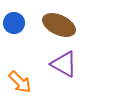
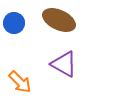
brown ellipse: moved 5 px up
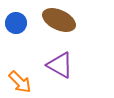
blue circle: moved 2 px right
purple triangle: moved 4 px left, 1 px down
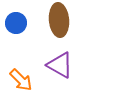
brown ellipse: rotated 60 degrees clockwise
orange arrow: moved 1 px right, 2 px up
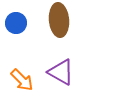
purple triangle: moved 1 px right, 7 px down
orange arrow: moved 1 px right
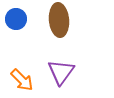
blue circle: moved 4 px up
purple triangle: rotated 36 degrees clockwise
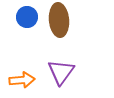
blue circle: moved 11 px right, 2 px up
orange arrow: rotated 50 degrees counterclockwise
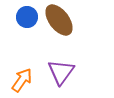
brown ellipse: rotated 32 degrees counterclockwise
orange arrow: rotated 50 degrees counterclockwise
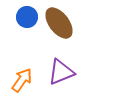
brown ellipse: moved 3 px down
purple triangle: rotated 32 degrees clockwise
